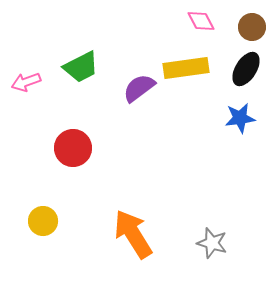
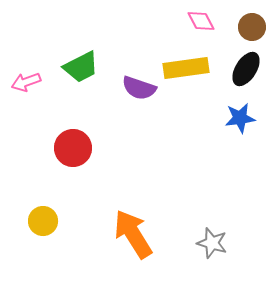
purple semicircle: rotated 124 degrees counterclockwise
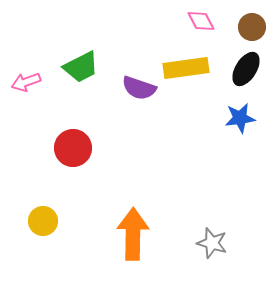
orange arrow: rotated 33 degrees clockwise
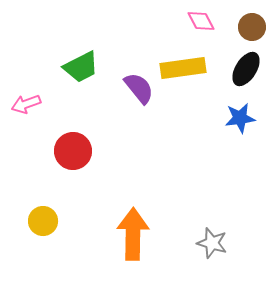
yellow rectangle: moved 3 px left
pink arrow: moved 22 px down
purple semicircle: rotated 148 degrees counterclockwise
red circle: moved 3 px down
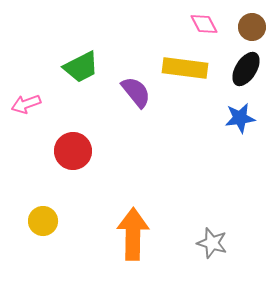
pink diamond: moved 3 px right, 3 px down
yellow rectangle: moved 2 px right; rotated 15 degrees clockwise
purple semicircle: moved 3 px left, 4 px down
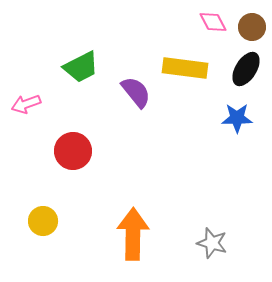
pink diamond: moved 9 px right, 2 px up
blue star: moved 3 px left; rotated 8 degrees clockwise
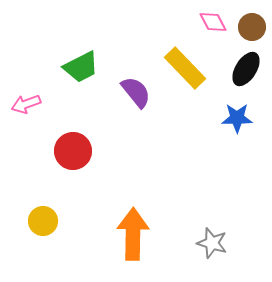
yellow rectangle: rotated 39 degrees clockwise
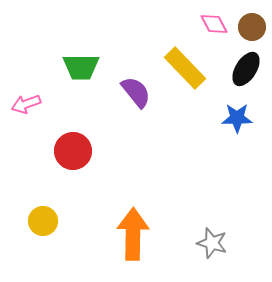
pink diamond: moved 1 px right, 2 px down
green trapezoid: rotated 27 degrees clockwise
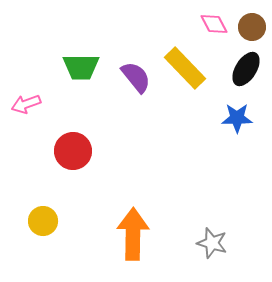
purple semicircle: moved 15 px up
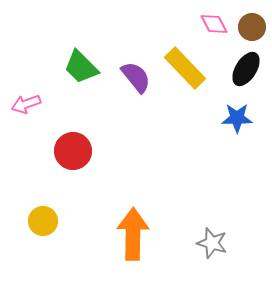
green trapezoid: rotated 45 degrees clockwise
